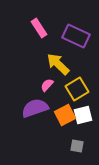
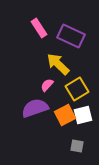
purple rectangle: moved 5 px left
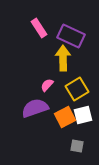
yellow arrow: moved 5 px right, 6 px up; rotated 45 degrees clockwise
orange square: moved 2 px down
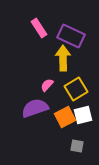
yellow square: moved 1 px left
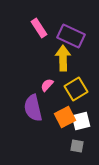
purple semicircle: moved 2 px left; rotated 84 degrees counterclockwise
white square: moved 2 px left, 6 px down
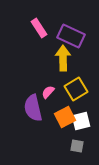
pink semicircle: moved 1 px right, 7 px down
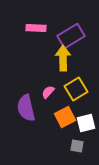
pink rectangle: moved 3 px left; rotated 54 degrees counterclockwise
purple rectangle: rotated 56 degrees counterclockwise
purple semicircle: moved 7 px left
white square: moved 5 px right, 2 px down
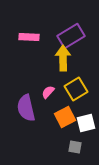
pink rectangle: moved 7 px left, 9 px down
gray square: moved 2 px left, 1 px down
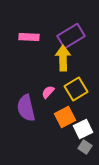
white square: moved 3 px left, 6 px down; rotated 12 degrees counterclockwise
gray square: moved 10 px right; rotated 24 degrees clockwise
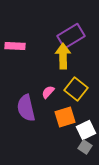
pink rectangle: moved 14 px left, 9 px down
yellow arrow: moved 2 px up
yellow square: rotated 20 degrees counterclockwise
orange square: rotated 10 degrees clockwise
white square: moved 3 px right, 1 px down
